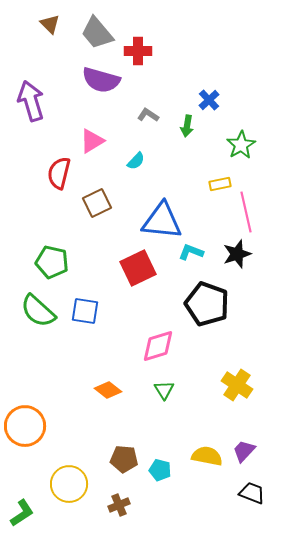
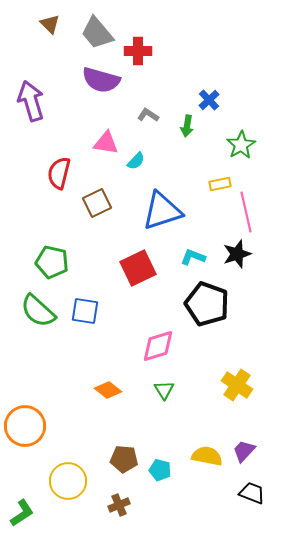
pink triangle: moved 14 px right, 2 px down; rotated 40 degrees clockwise
blue triangle: moved 10 px up; rotated 24 degrees counterclockwise
cyan L-shape: moved 2 px right, 5 px down
yellow circle: moved 1 px left, 3 px up
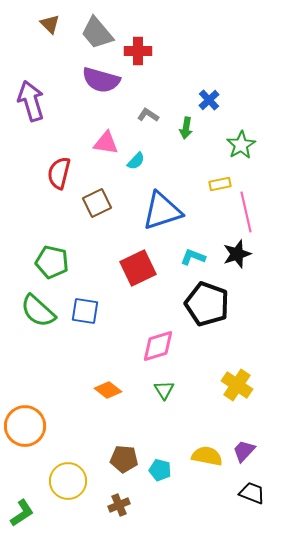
green arrow: moved 1 px left, 2 px down
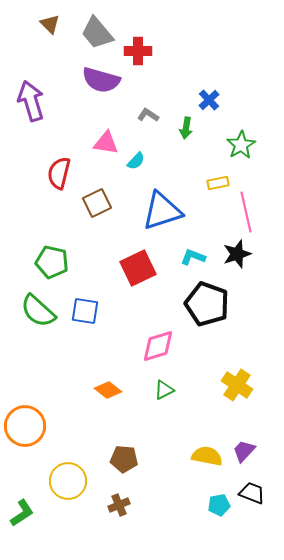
yellow rectangle: moved 2 px left, 1 px up
green triangle: rotated 35 degrees clockwise
cyan pentagon: moved 59 px right, 35 px down; rotated 25 degrees counterclockwise
